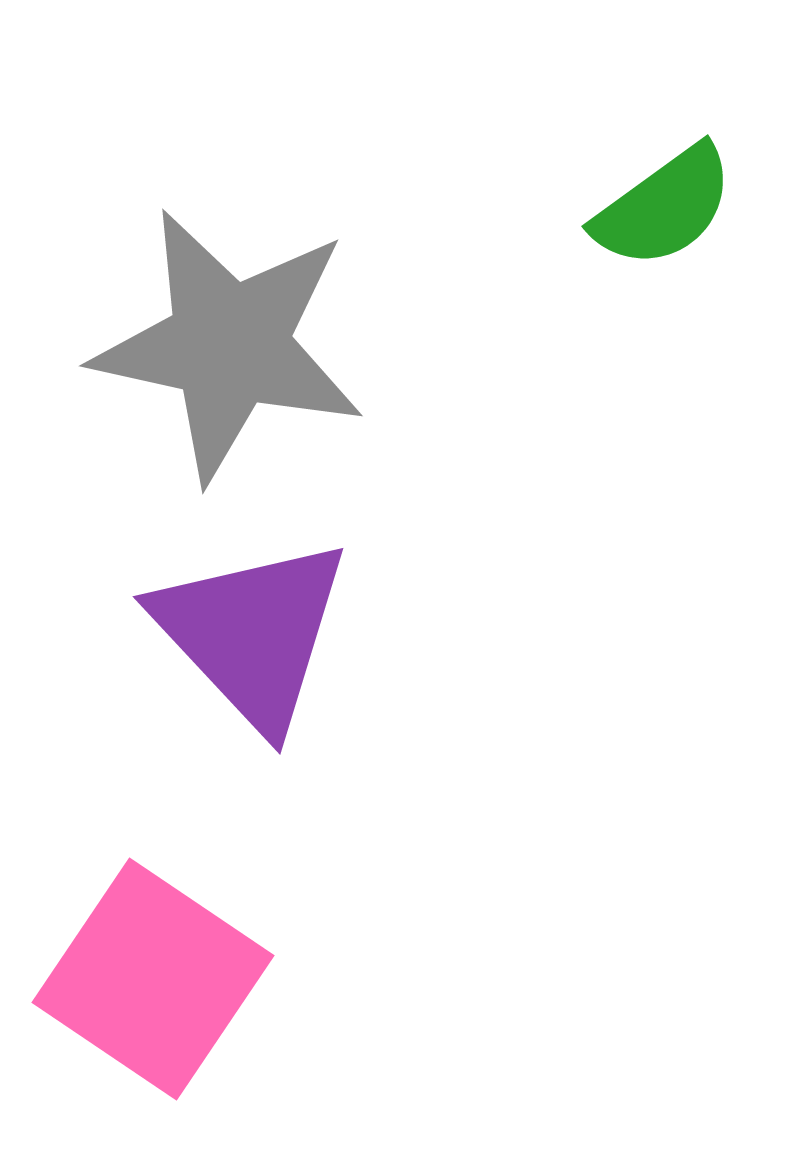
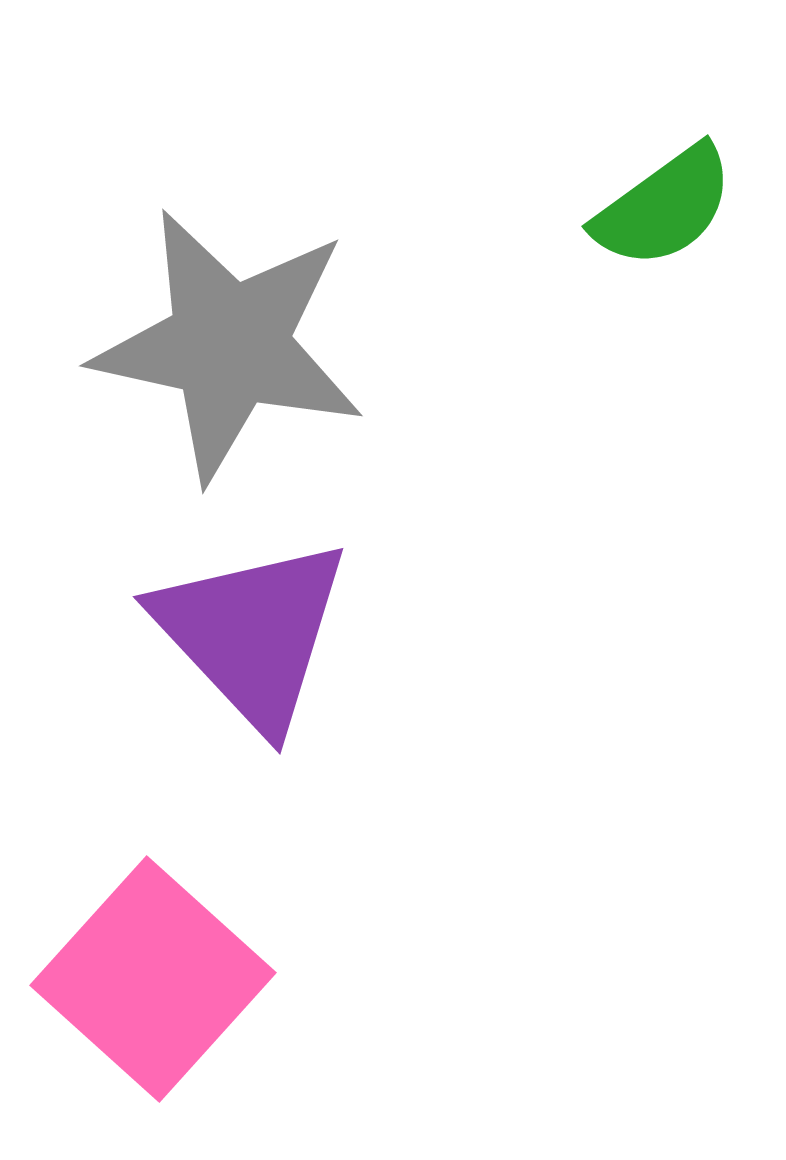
pink square: rotated 8 degrees clockwise
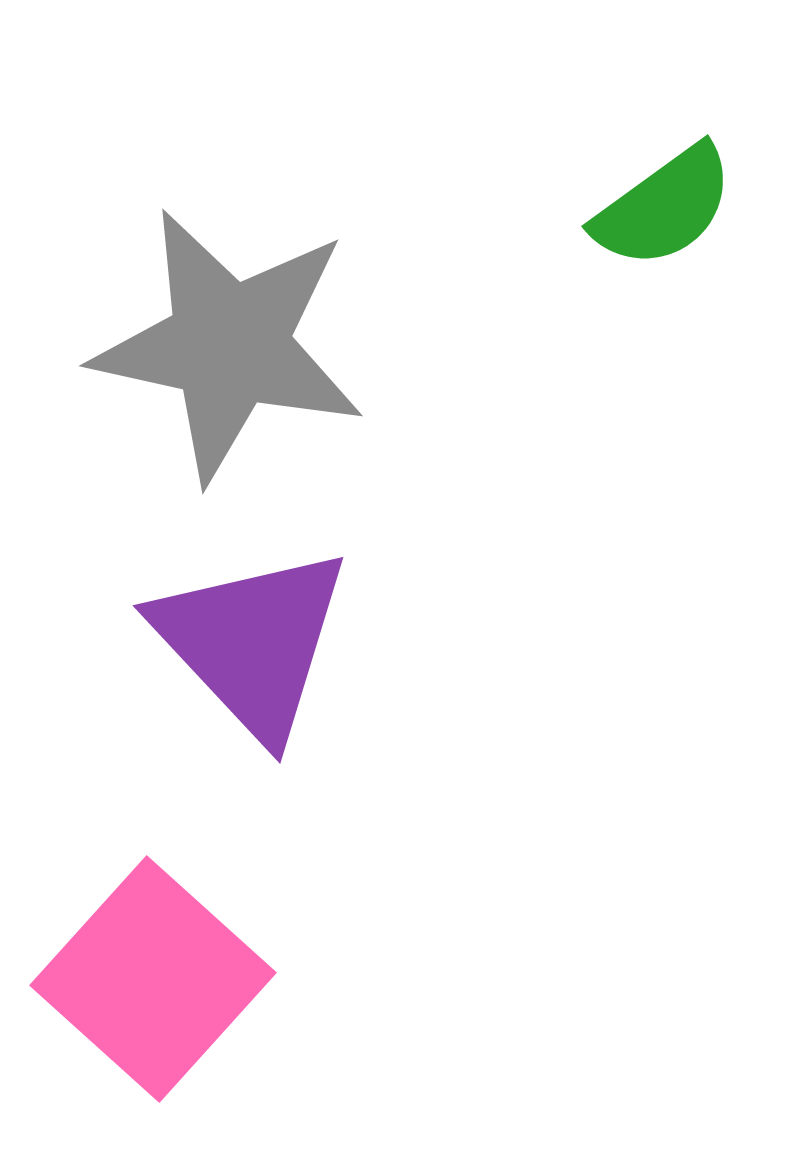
purple triangle: moved 9 px down
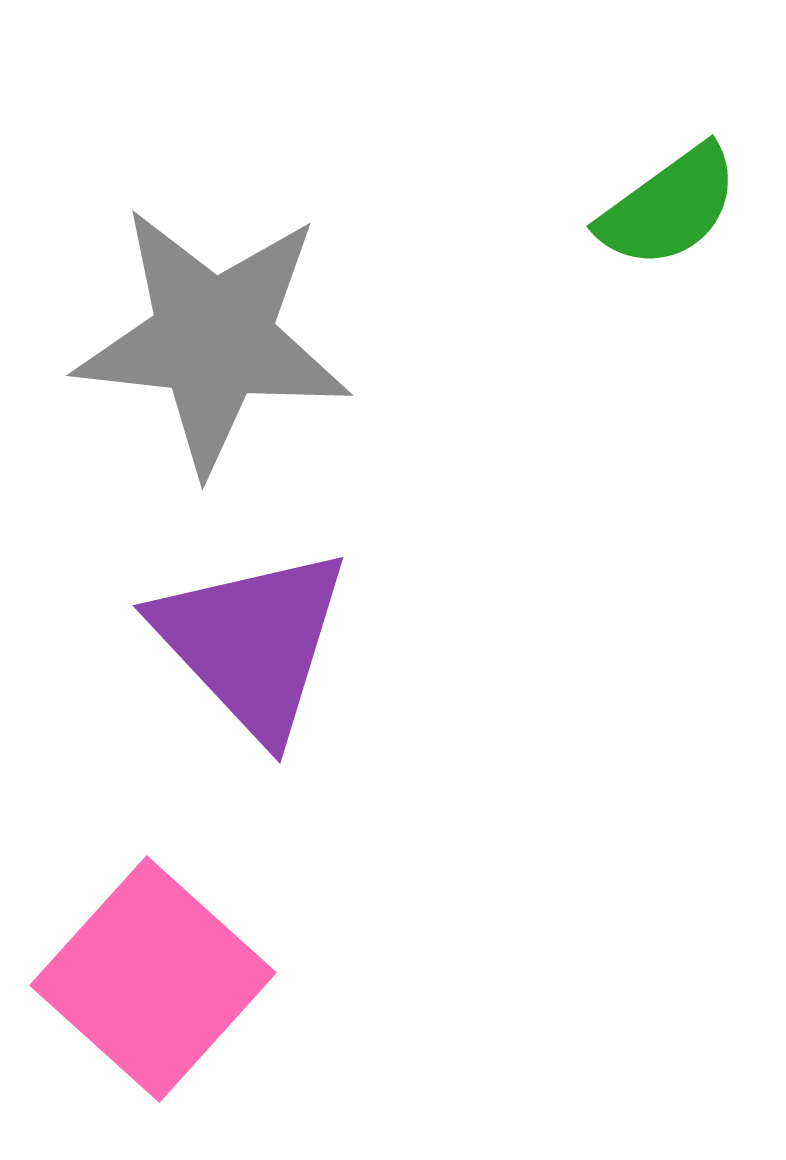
green semicircle: moved 5 px right
gray star: moved 16 px left, 6 px up; rotated 6 degrees counterclockwise
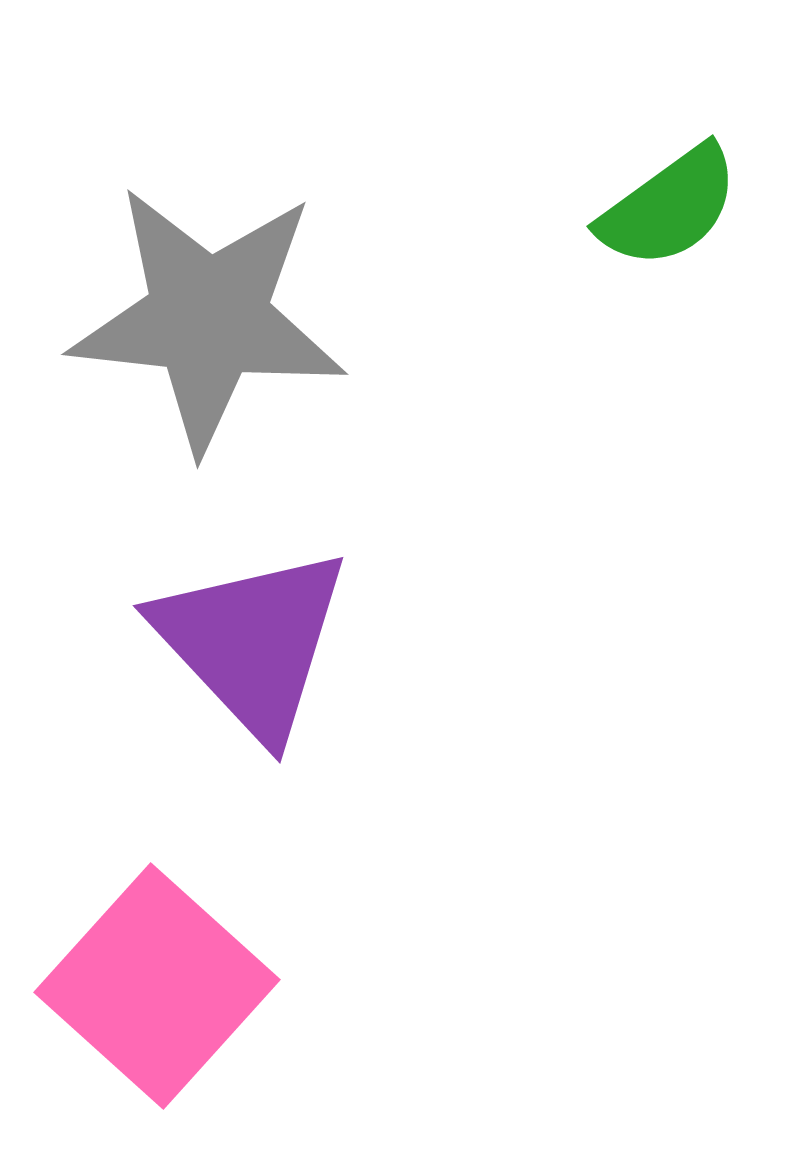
gray star: moved 5 px left, 21 px up
pink square: moved 4 px right, 7 px down
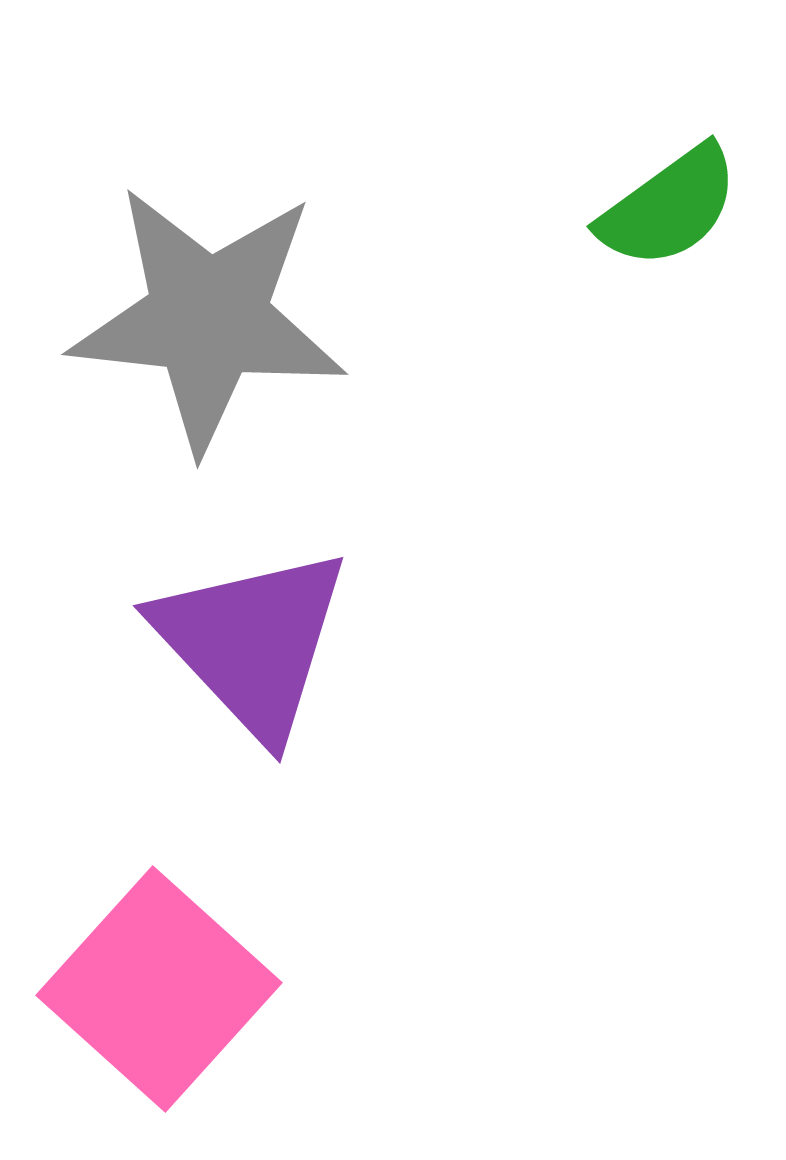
pink square: moved 2 px right, 3 px down
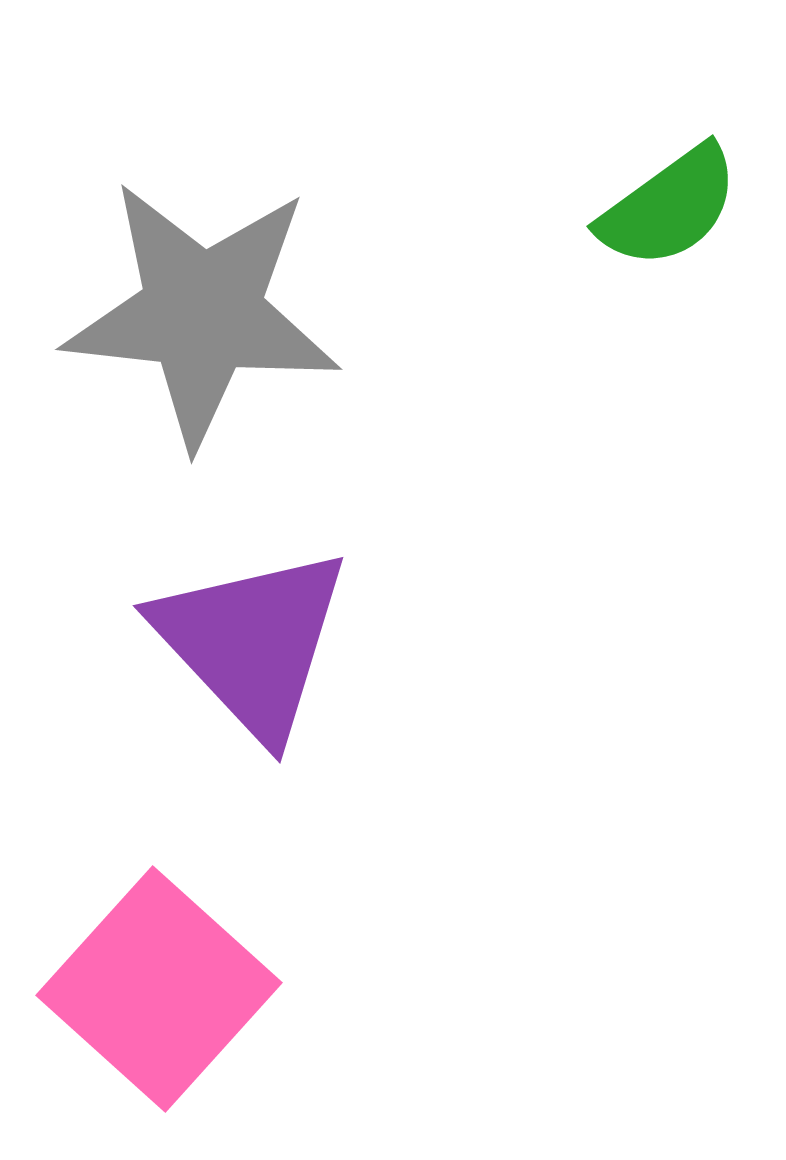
gray star: moved 6 px left, 5 px up
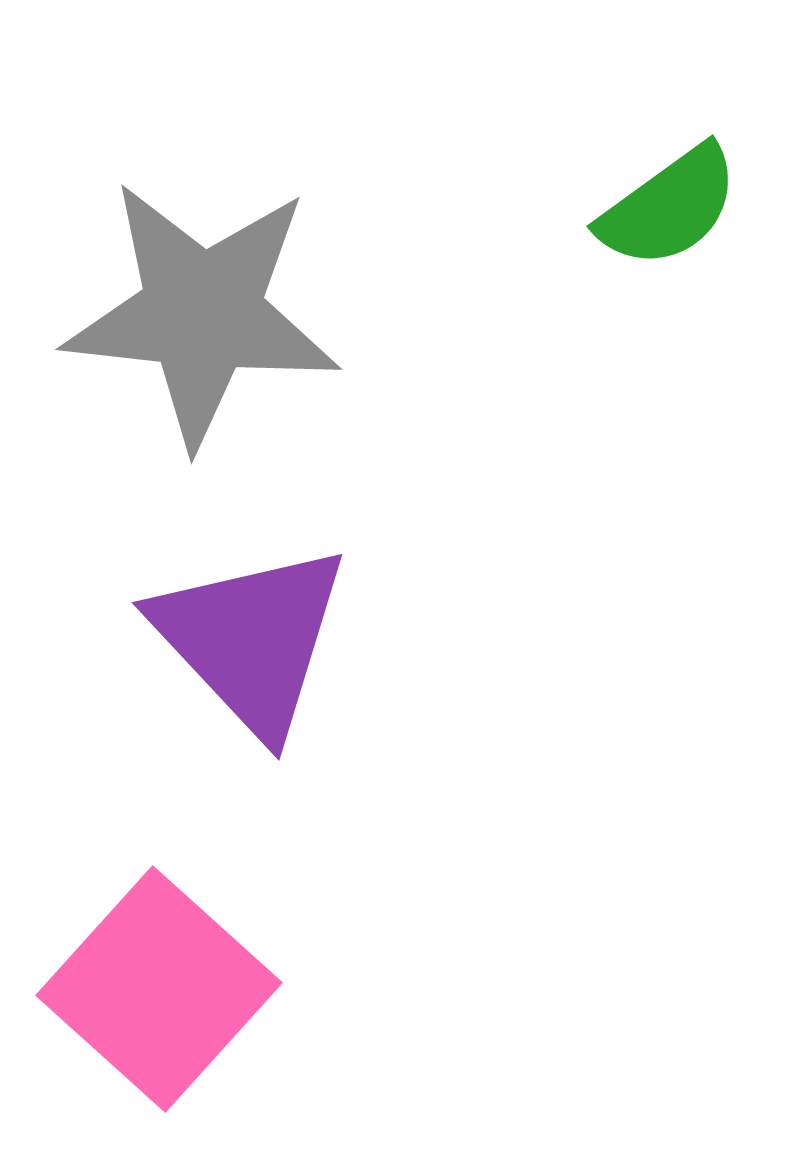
purple triangle: moved 1 px left, 3 px up
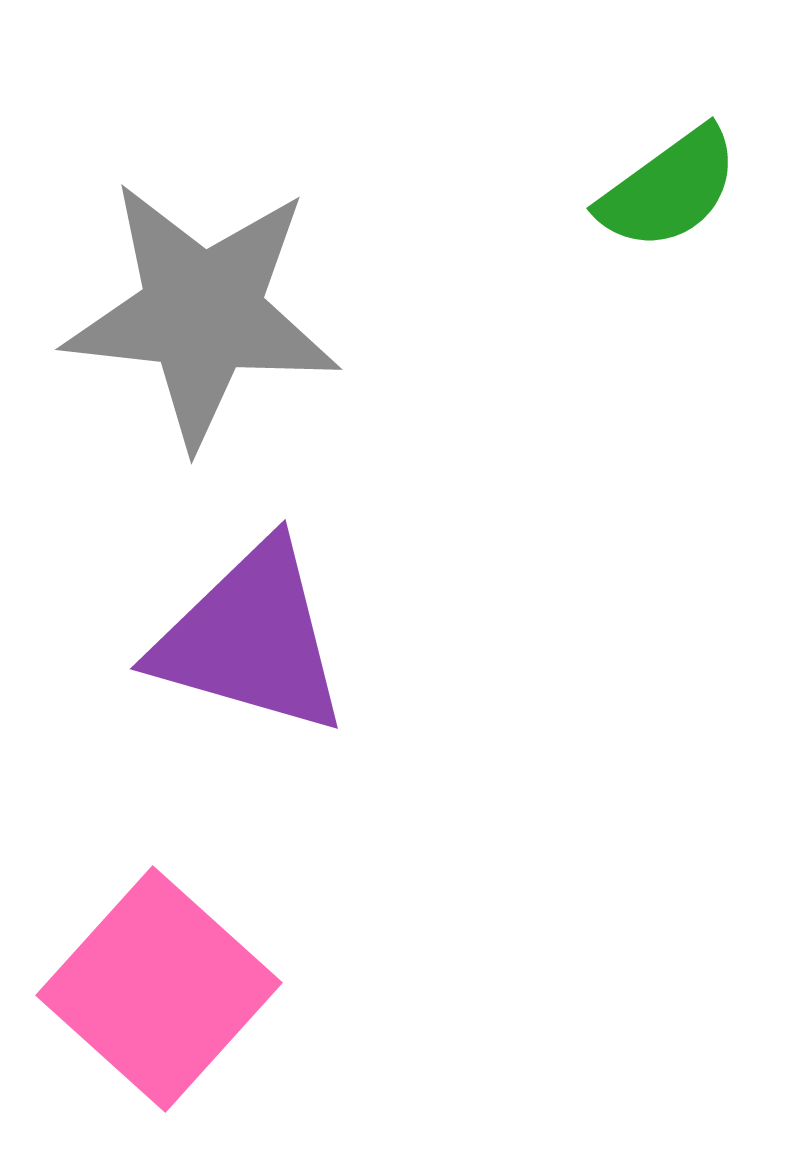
green semicircle: moved 18 px up
purple triangle: rotated 31 degrees counterclockwise
